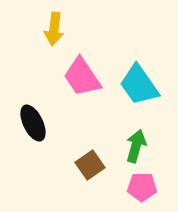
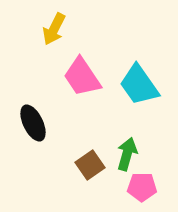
yellow arrow: rotated 20 degrees clockwise
green arrow: moved 9 px left, 8 px down
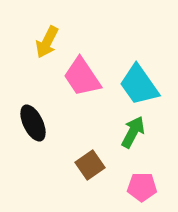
yellow arrow: moved 7 px left, 13 px down
green arrow: moved 6 px right, 22 px up; rotated 12 degrees clockwise
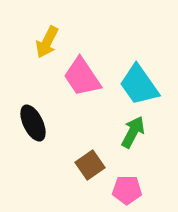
pink pentagon: moved 15 px left, 3 px down
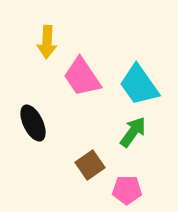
yellow arrow: rotated 24 degrees counterclockwise
green arrow: rotated 8 degrees clockwise
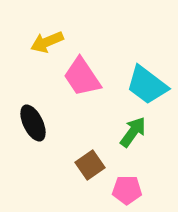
yellow arrow: rotated 64 degrees clockwise
cyan trapezoid: moved 8 px right; rotated 18 degrees counterclockwise
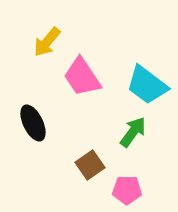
yellow arrow: rotated 28 degrees counterclockwise
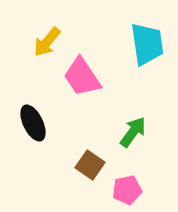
cyan trapezoid: moved 41 px up; rotated 135 degrees counterclockwise
brown square: rotated 20 degrees counterclockwise
pink pentagon: rotated 12 degrees counterclockwise
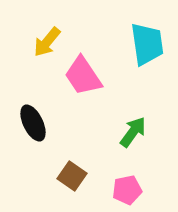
pink trapezoid: moved 1 px right, 1 px up
brown square: moved 18 px left, 11 px down
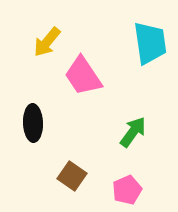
cyan trapezoid: moved 3 px right, 1 px up
black ellipse: rotated 24 degrees clockwise
pink pentagon: rotated 12 degrees counterclockwise
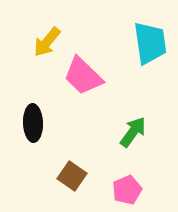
pink trapezoid: rotated 12 degrees counterclockwise
